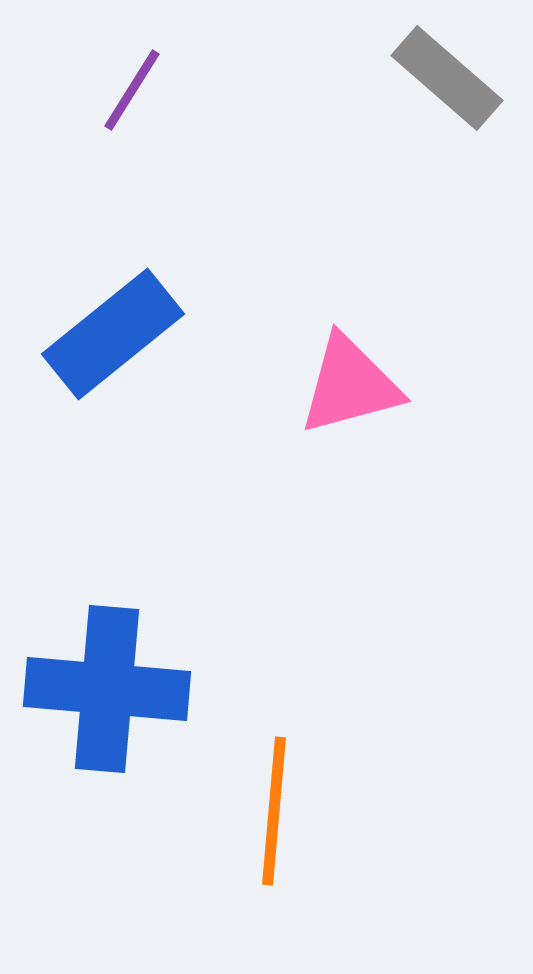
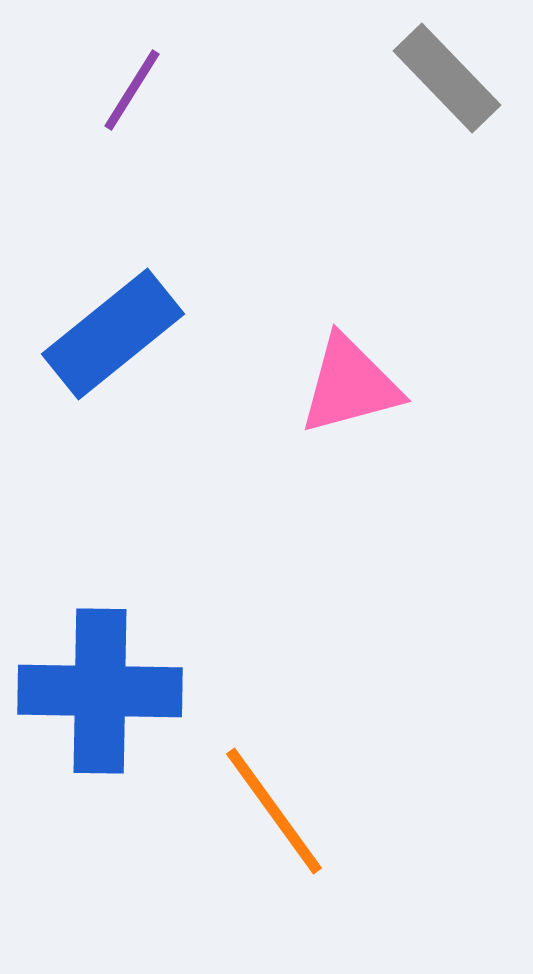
gray rectangle: rotated 5 degrees clockwise
blue cross: moved 7 px left, 2 px down; rotated 4 degrees counterclockwise
orange line: rotated 41 degrees counterclockwise
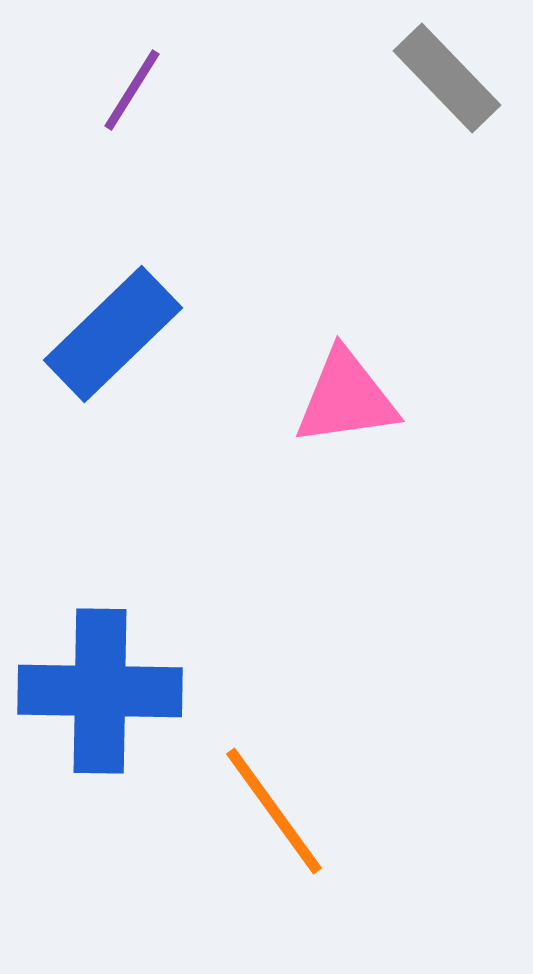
blue rectangle: rotated 5 degrees counterclockwise
pink triangle: moved 4 px left, 13 px down; rotated 7 degrees clockwise
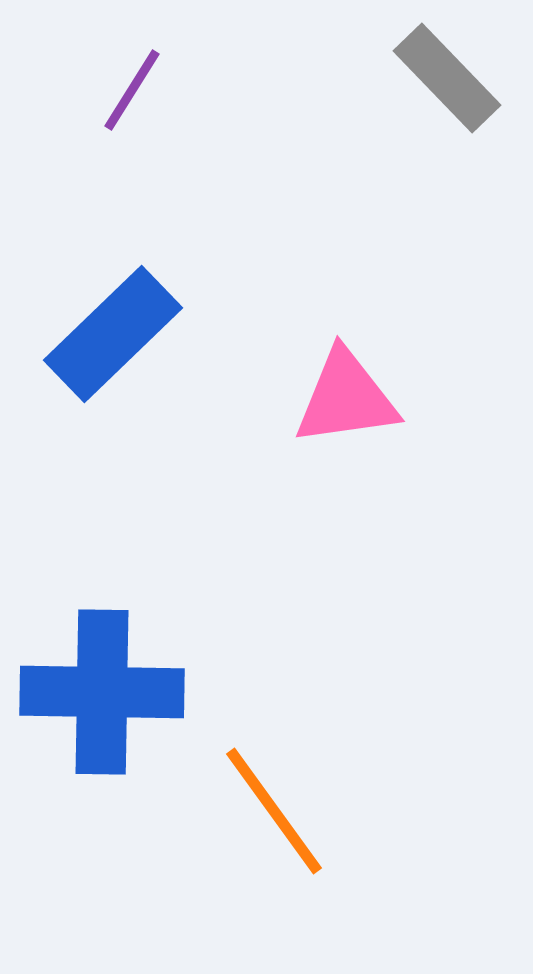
blue cross: moved 2 px right, 1 px down
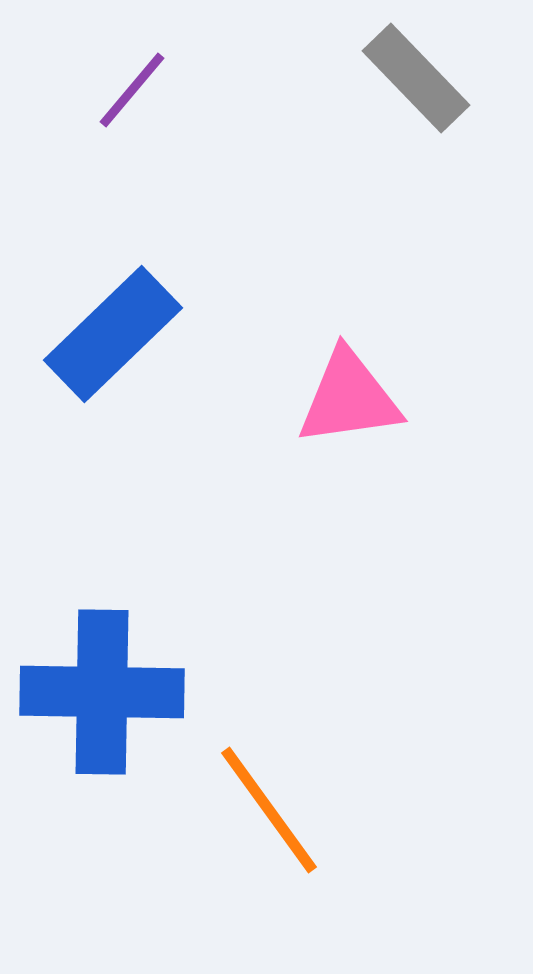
gray rectangle: moved 31 px left
purple line: rotated 8 degrees clockwise
pink triangle: moved 3 px right
orange line: moved 5 px left, 1 px up
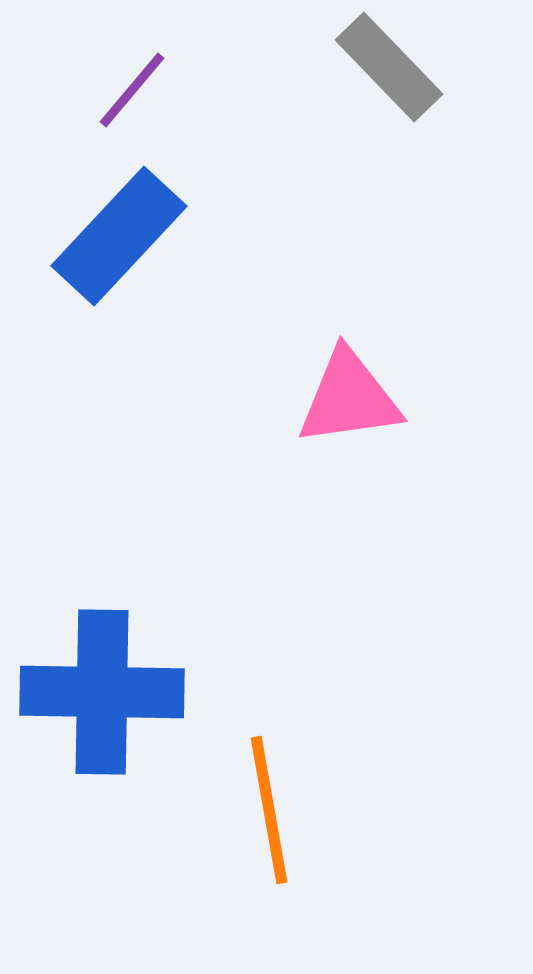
gray rectangle: moved 27 px left, 11 px up
blue rectangle: moved 6 px right, 98 px up; rotated 3 degrees counterclockwise
orange line: rotated 26 degrees clockwise
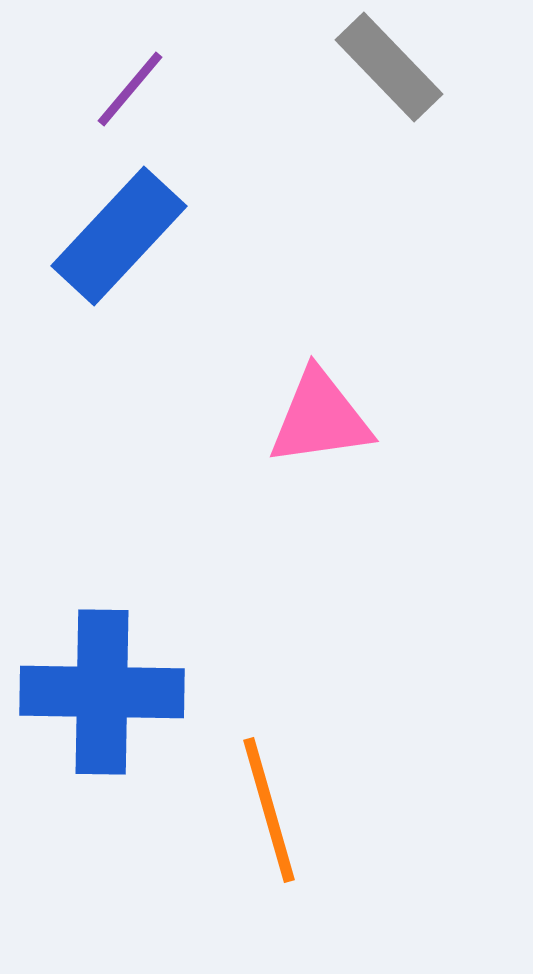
purple line: moved 2 px left, 1 px up
pink triangle: moved 29 px left, 20 px down
orange line: rotated 6 degrees counterclockwise
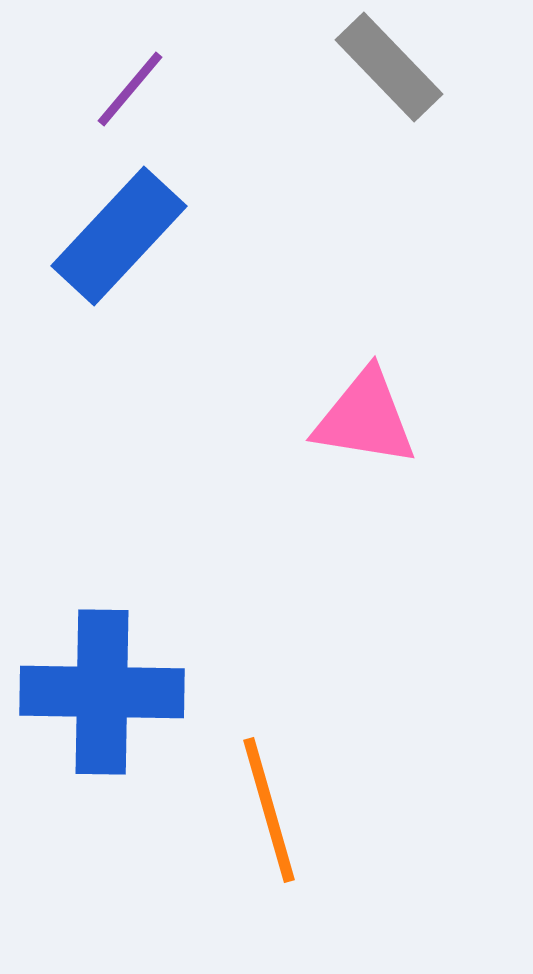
pink triangle: moved 45 px right; rotated 17 degrees clockwise
